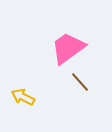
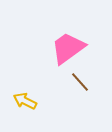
yellow arrow: moved 2 px right, 4 px down
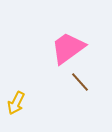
yellow arrow: moved 9 px left, 2 px down; rotated 90 degrees counterclockwise
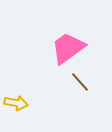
yellow arrow: rotated 105 degrees counterclockwise
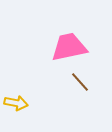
pink trapezoid: moved 1 px right, 1 px up; rotated 24 degrees clockwise
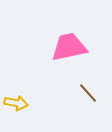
brown line: moved 8 px right, 11 px down
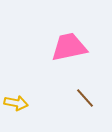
brown line: moved 3 px left, 5 px down
